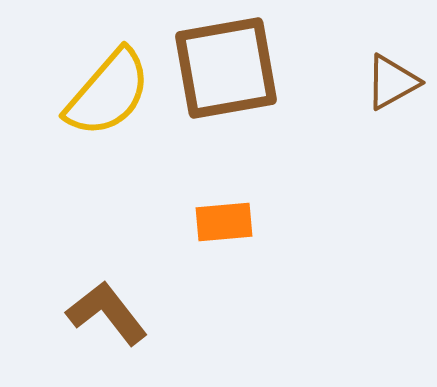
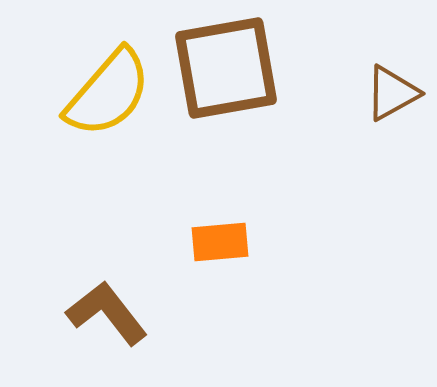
brown triangle: moved 11 px down
orange rectangle: moved 4 px left, 20 px down
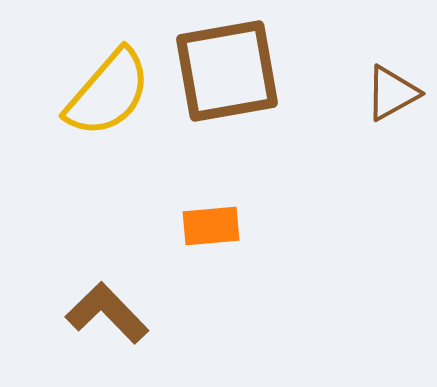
brown square: moved 1 px right, 3 px down
orange rectangle: moved 9 px left, 16 px up
brown L-shape: rotated 6 degrees counterclockwise
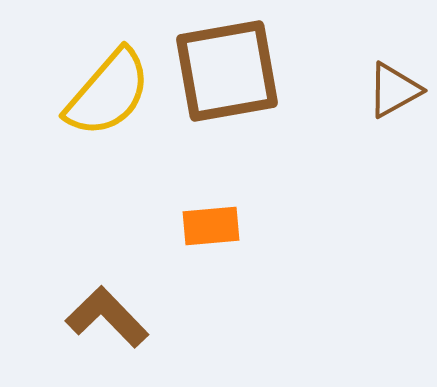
brown triangle: moved 2 px right, 3 px up
brown L-shape: moved 4 px down
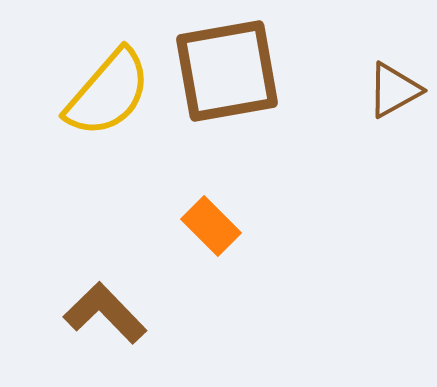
orange rectangle: rotated 50 degrees clockwise
brown L-shape: moved 2 px left, 4 px up
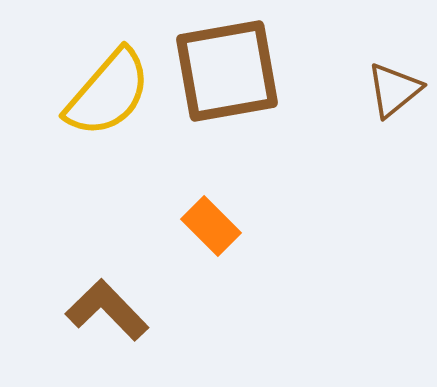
brown triangle: rotated 10 degrees counterclockwise
brown L-shape: moved 2 px right, 3 px up
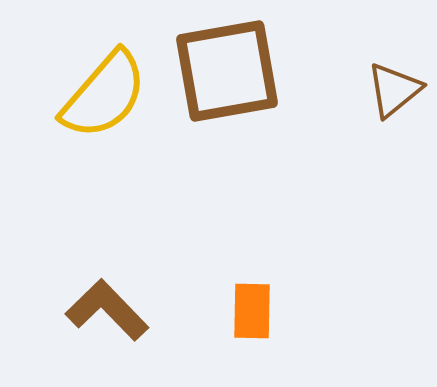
yellow semicircle: moved 4 px left, 2 px down
orange rectangle: moved 41 px right, 85 px down; rotated 46 degrees clockwise
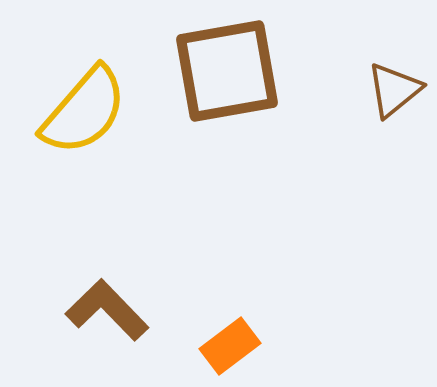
yellow semicircle: moved 20 px left, 16 px down
orange rectangle: moved 22 px left, 35 px down; rotated 52 degrees clockwise
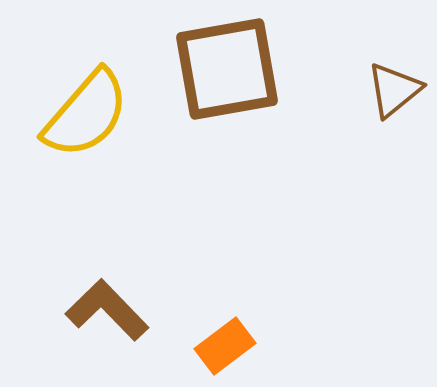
brown square: moved 2 px up
yellow semicircle: moved 2 px right, 3 px down
orange rectangle: moved 5 px left
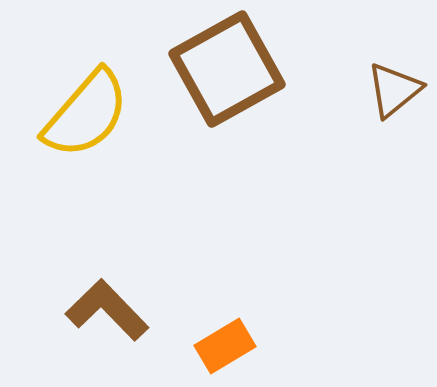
brown square: rotated 19 degrees counterclockwise
orange rectangle: rotated 6 degrees clockwise
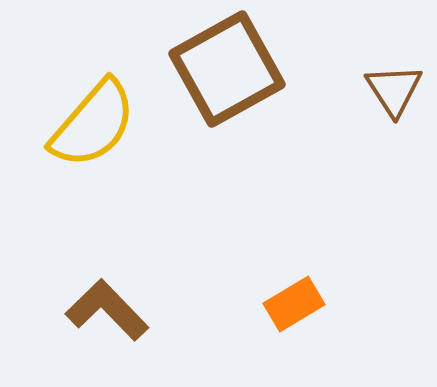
brown triangle: rotated 24 degrees counterclockwise
yellow semicircle: moved 7 px right, 10 px down
orange rectangle: moved 69 px right, 42 px up
